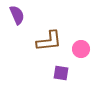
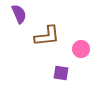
purple semicircle: moved 2 px right, 1 px up
brown L-shape: moved 2 px left, 5 px up
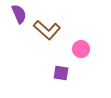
brown L-shape: moved 6 px up; rotated 48 degrees clockwise
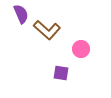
purple semicircle: moved 2 px right
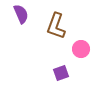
brown L-shape: moved 9 px right, 4 px up; rotated 68 degrees clockwise
purple square: rotated 28 degrees counterclockwise
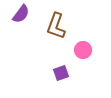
purple semicircle: rotated 60 degrees clockwise
pink circle: moved 2 px right, 1 px down
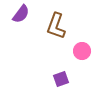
pink circle: moved 1 px left, 1 px down
purple square: moved 6 px down
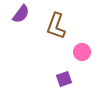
pink circle: moved 1 px down
purple square: moved 3 px right
